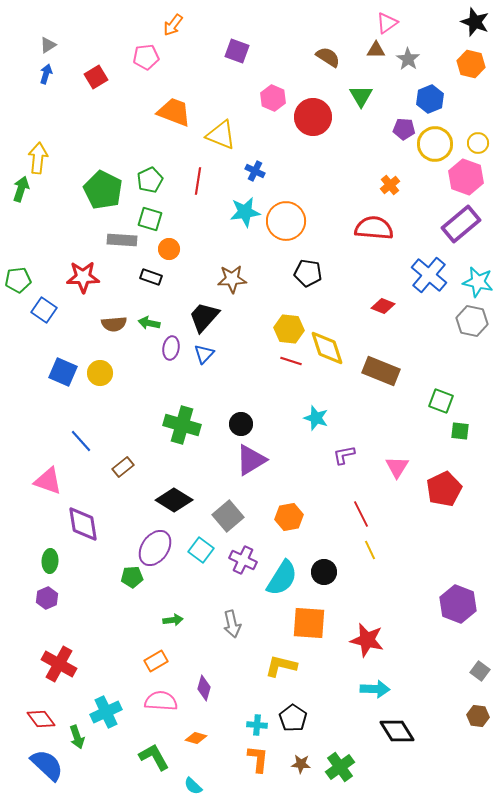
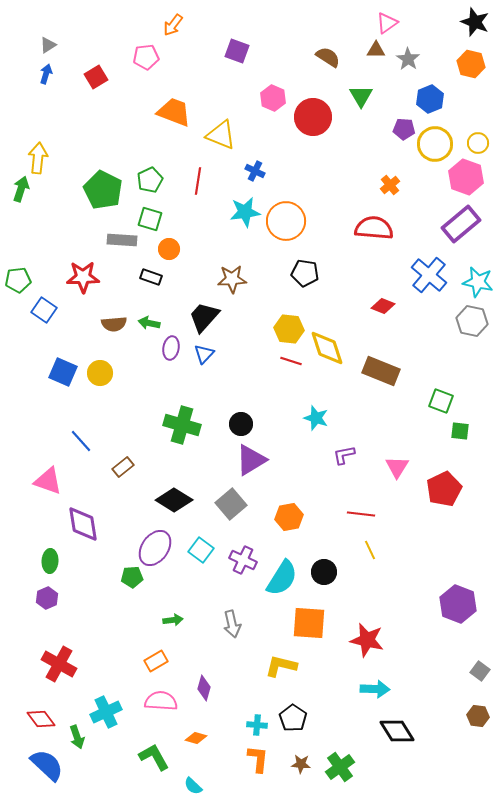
black pentagon at (308, 273): moved 3 px left
red line at (361, 514): rotated 56 degrees counterclockwise
gray square at (228, 516): moved 3 px right, 12 px up
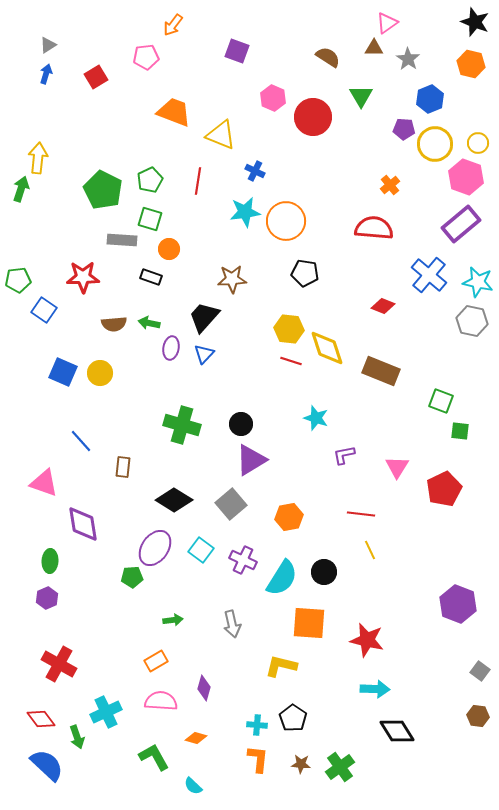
brown triangle at (376, 50): moved 2 px left, 2 px up
brown rectangle at (123, 467): rotated 45 degrees counterclockwise
pink triangle at (48, 481): moved 4 px left, 2 px down
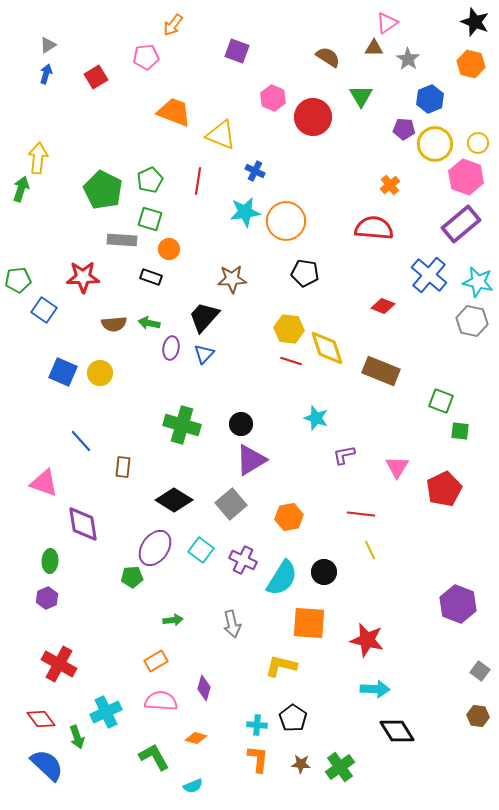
cyan semicircle at (193, 786): rotated 66 degrees counterclockwise
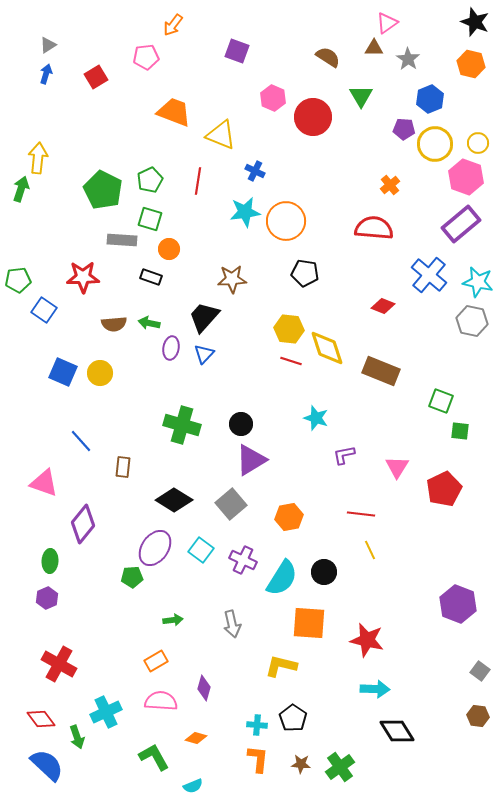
purple diamond at (83, 524): rotated 48 degrees clockwise
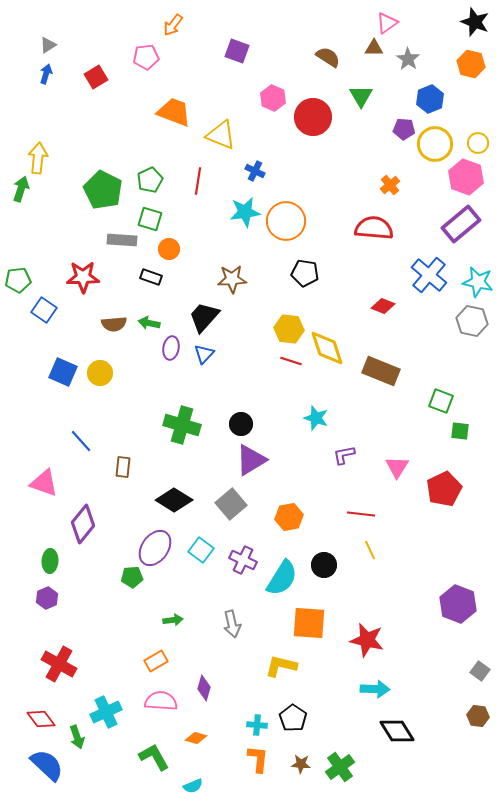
black circle at (324, 572): moved 7 px up
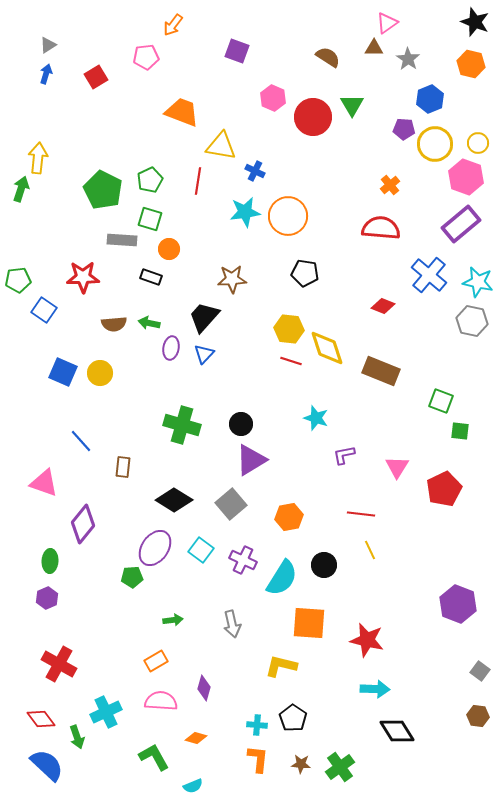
green triangle at (361, 96): moved 9 px left, 9 px down
orange trapezoid at (174, 112): moved 8 px right
yellow triangle at (221, 135): moved 11 px down; rotated 12 degrees counterclockwise
orange circle at (286, 221): moved 2 px right, 5 px up
red semicircle at (374, 228): moved 7 px right
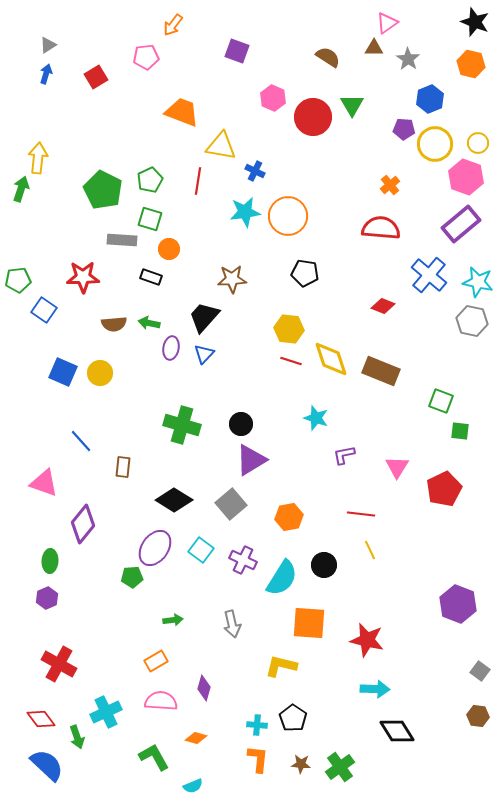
yellow diamond at (327, 348): moved 4 px right, 11 px down
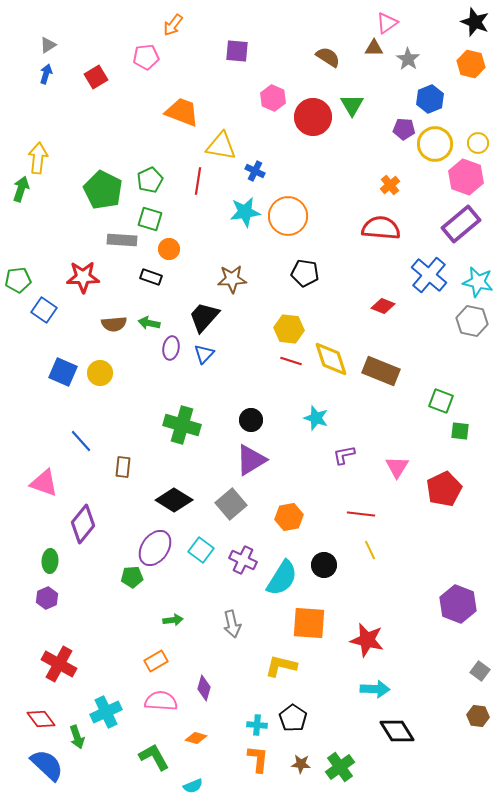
purple square at (237, 51): rotated 15 degrees counterclockwise
black circle at (241, 424): moved 10 px right, 4 px up
